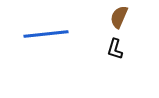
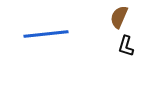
black L-shape: moved 11 px right, 3 px up
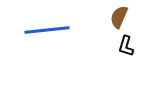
blue line: moved 1 px right, 4 px up
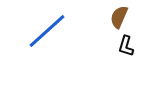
blue line: moved 1 px down; rotated 36 degrees counterclockwise
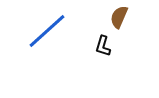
black L-shape: moved 23 px left
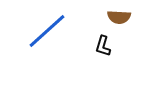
brown semicircle: rotated 110 degrees counterclockwise
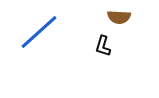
blue line: moved 8 px left, 1 px down
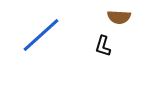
blue line: moved 2 px right, 3 px down
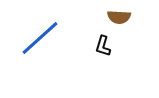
blue line: moved 1 px left, 3 px down
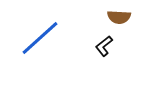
black L-shape: moved 1 px right; rotated 35 degrees clockwise
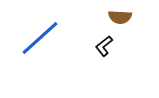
brown semicircle: moved 1 px right
